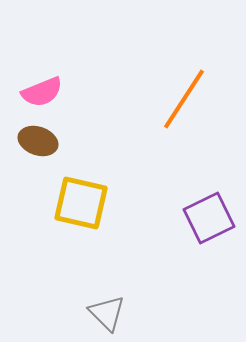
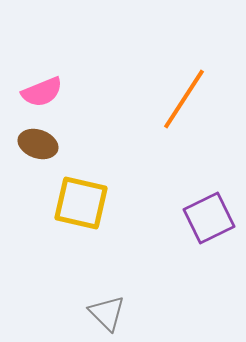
brown ellipse: moved 3 px down
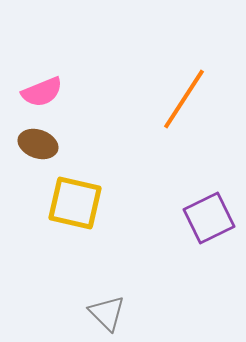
yellow square: moved 6 px left
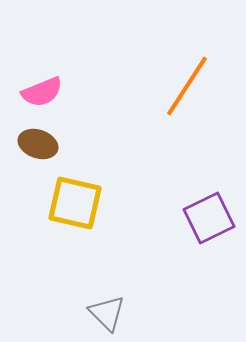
orange line: moved 3 px right, 13 px up
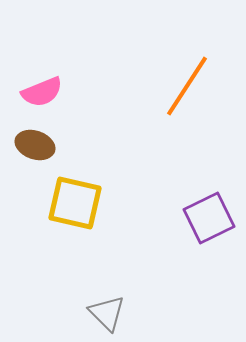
brown ellipse: moved 3 px left, 1 px down
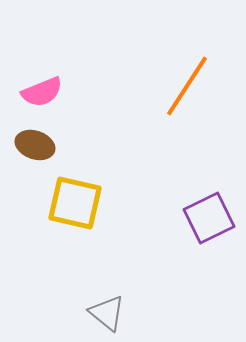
gray triangle: rotated 6 degrees counterclockwise
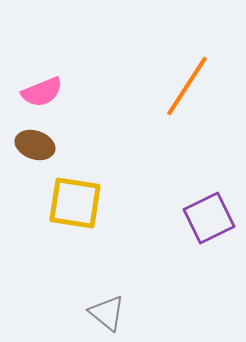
yellow square: rotated 4 degrees counterclockwise
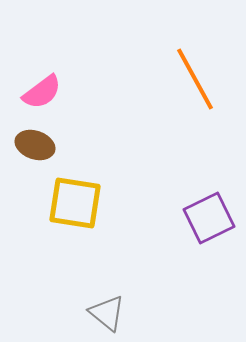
orange line: moved 8 px right, 7 px up; rotated 62 degrees counterclockwise
pink semicircle: rotated 15 degrees counterclockwise
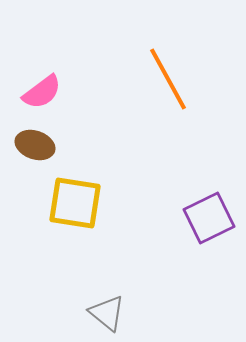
orange line: moved 27 px left
